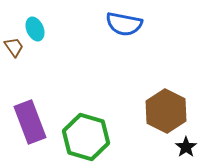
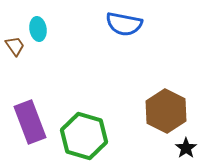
cyan ellipse: moved 3 px right; rotated 15 degrees clockwise
brown trapezoid: moved 1 px right, 1 px up
green hexagon: moved 2 px left, 1 px up
black star: moved 1 px down
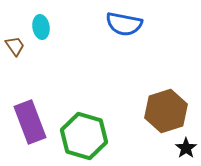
cyan ellipse: moved 3 px right, 2 px up
brown hexagon: rotated 15 degrees clockwise
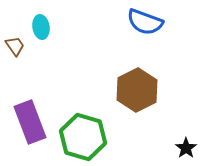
blue semicircle: moved 21 px right, 2 px up; rotated 9 degrees clockwise
brown hexagon: moved 29 px left, 21 px up; rotated 9 degrees counterclockwise
green hexagon: moved 1 px left, 1 px down
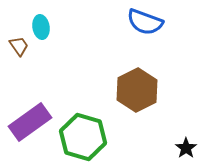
brown trapezoid: moved 4 px right
purple rectangle: rotated 75 degrees clockwise
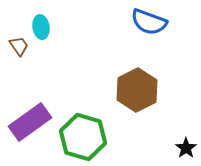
blue semicircle: moved 4 px right
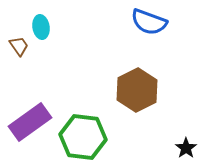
green hexagon: rotated 9 degrees counterclockwise
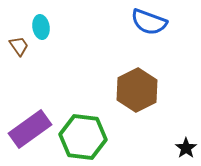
purple rectangle: moved 7 px down
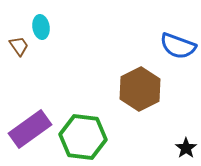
blue semicircle: moved 29 px right, 24 px down
brown hexagon: moved 3 px right, 1 px up
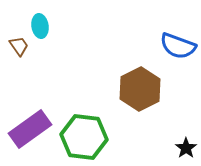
cyan ellipse: moved 1 px left, 1 px up
green hexagon: moved 1 px right
